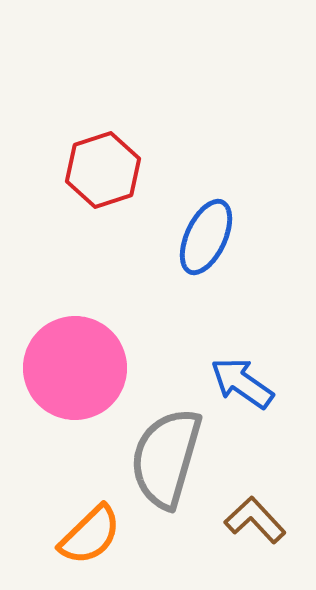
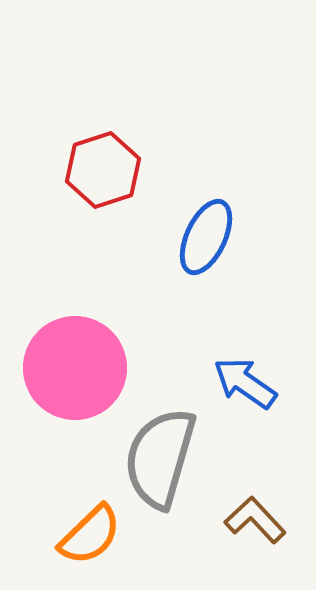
blue arrow: moved 3 px right
gray semicircle: moved 6 px left
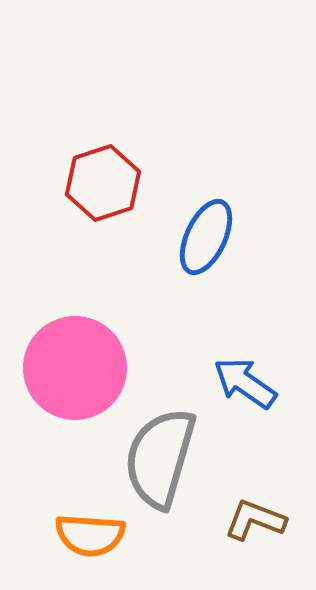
red hexagon: moved 13 px down
brown L-shape: rotated 26 degrees counterclockwise
orange semicircle: rotated 48 degrees clockwise
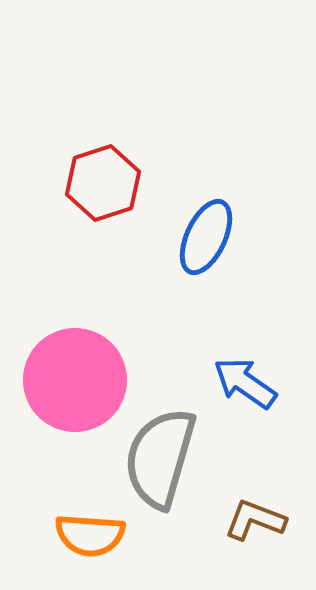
pink circle: moved 12 px down
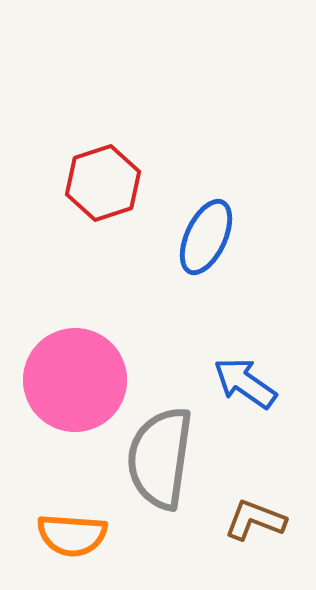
gray semicircle: rotated 8 degrees counterclockwise
orange semicircle: moved 18 px left
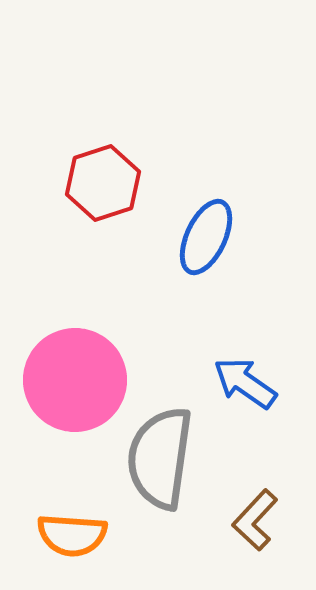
brown L-shape: rotated 68 degrees counterclockwise
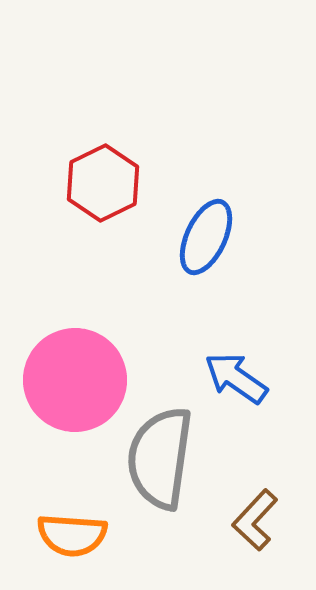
red hexagon: rotated 8 degrees counterclockwise
blue arrow: moved 9 px left, 5 px up
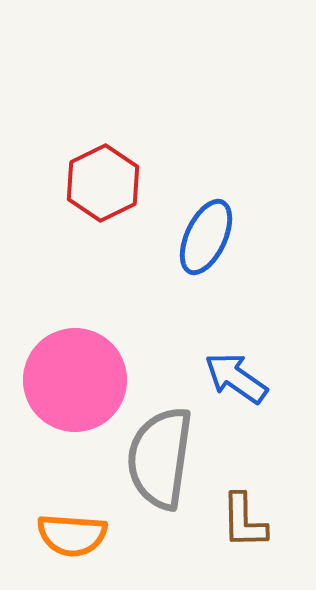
brown L-shape: moved 11 px left, 1 px down; rotated 44 degrees counterclockwise
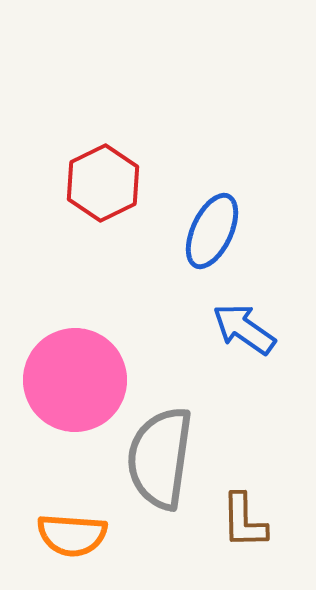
blue ellipse: moved 6 px right, 6 px up
blue arrow: moved 8 px right, 49 px up
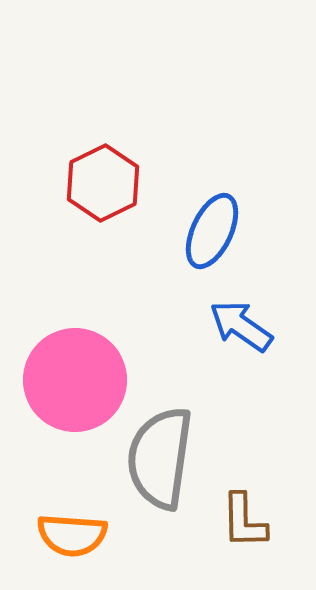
blue arrow: moved 3 px left, 3 px up
